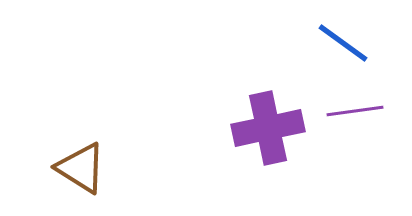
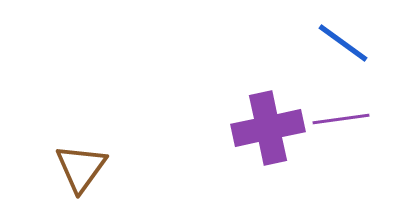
purple line: moved 14 px left, 8 px down
brown triangle: rotated 34 degrees clockwise
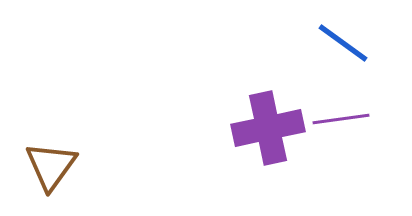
brown triangle: moved 30 px left, 2 px up
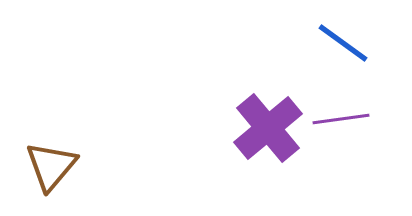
purple cross: rotated 28 degrees counterclockwise
brown triangle: rotated 4 degrees clockwise
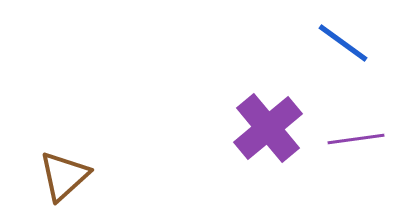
purple line: moved 15 px right, 20 px down
brown triangle: moved 13 px right, 10 px down; rotated 8 degrees clockwise
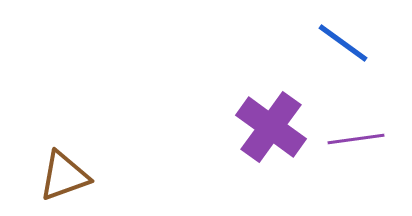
purple cross: moved 3 px right, 1 px up; rotated 14 degrees counterclockwise
brown triangle: rotated 22 degrees clockwise
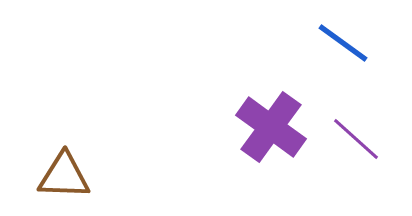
purple line: rotated 50 degrees clockwise
brown triangle: rotated 22 degrees clockwise
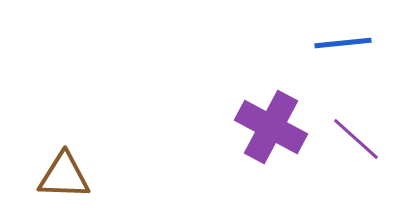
blue line: rotated 42 degrees counterclockwise
purple cross: rotated 8 degrees counterclockwise
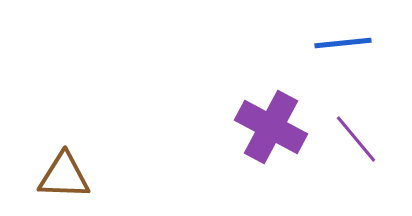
purple line: rotated 8 degrees clockwise
